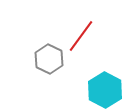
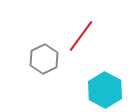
gray hexagon: moved 5 px left; rotated 8 degrees clockwise
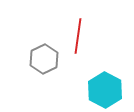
red line: moved 3 px left; rotated 28 degrees counterclockwise
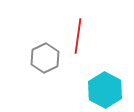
gray hexagon: moved 1 px right, 1 px up
